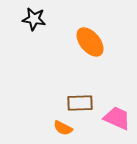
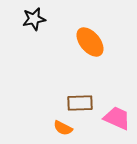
black star: rotated 20 degrees counterclockwise
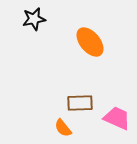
orange semicircle: rotated 24 degrees clockwise
